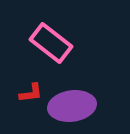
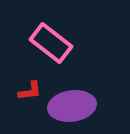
red L-shape: moved 1 px left, 2 px up
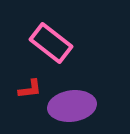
red L-shape: moved 2 px up
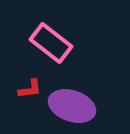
purple ellipse: rotated 27 degrees clockwise
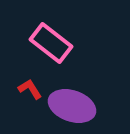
red L-shape: rotated 115 degrees counterclockwise
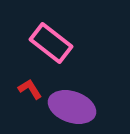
purple ellipse: moved 1 px down
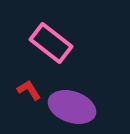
red L-shape: moved 1 px left, 1 px down
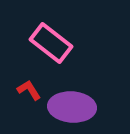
purple ellipse: rotated 15 degrees counterclockwise
